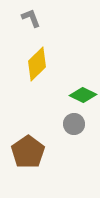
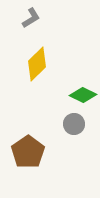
gray L-shape: rotated 80 degrees clockwise
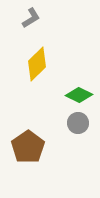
green diamond: moved 4 px left
gray circle: moved 4 px right, 1 px up
brown pentagon: moved 5 px up
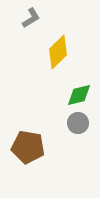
yellow diamond: moved 21 px right, 12 px up
green diamond: rotated 40 degrees counterclockwise
brown pentagon: rotated 28 degrees counterclockwise
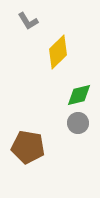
gray L-shape: moved 3 px left, 3 px down; rotated 90 degrees clockwise
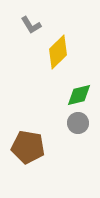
gray L-shape: moved 3 px right, 4 px down
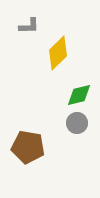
gray L-shape: moved 2 px left, 1 px down; rotated 60 degrees counterclockwise
yellow diamond: moved 1 px down
gray circle: moved 1 px left
